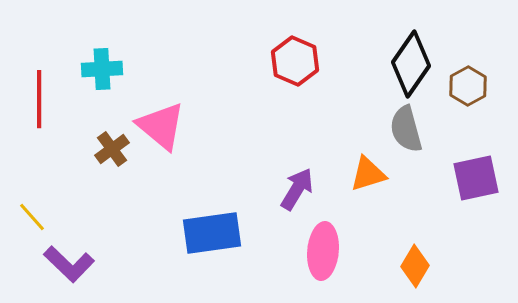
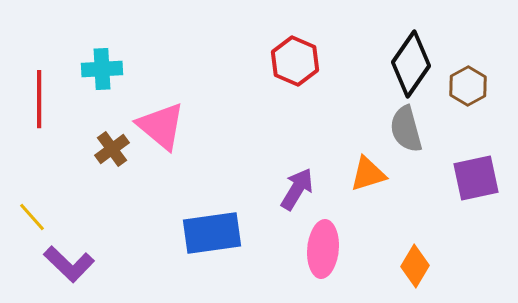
pink ellipse: moved 2 px up
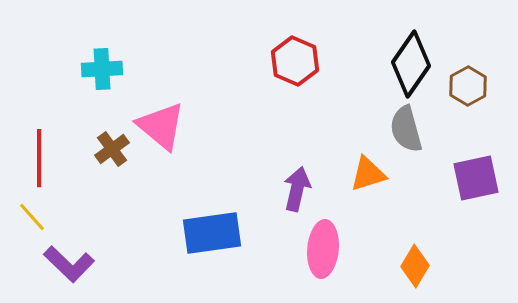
red line: moved 59 px down
purple arrow: rotated 18 degrees counterclockwise
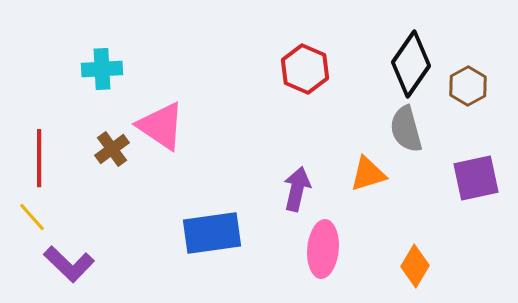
red hexagon: moved 10 px right, 8 px down
pink triangle: rotated 6 degrees counterclockwise
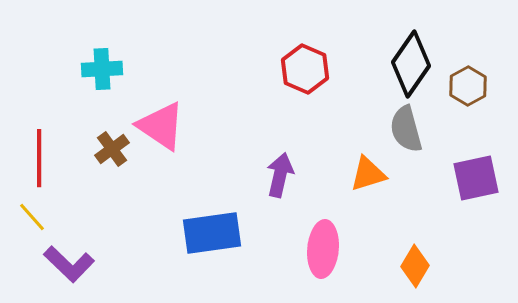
purple arrow: moved 17 px left, 14 px up
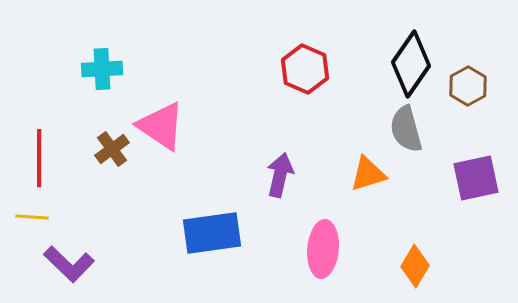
yellow line: rotated 44 degrees counterclockwise
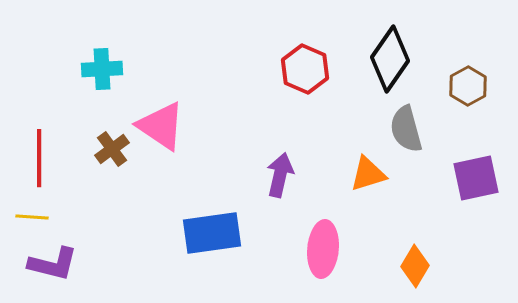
black diamond: moved 21 px left, 5 px up
purple L-shape: moved 16 px left; rotated 30 degrees counterclockwise
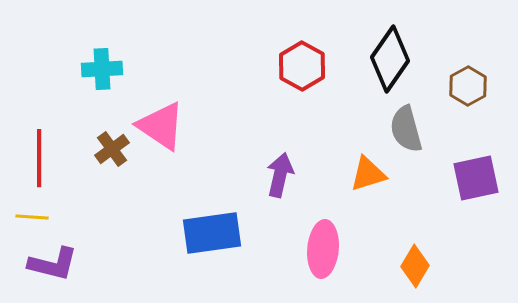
red hexagon: moved 3 px left, 3 px up; rotated 6 degrees clockwise
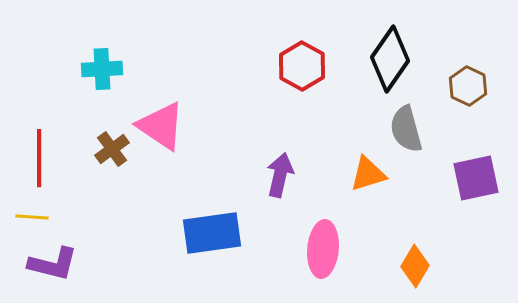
brown hexagon: rotated 6 degrees counterclockwise
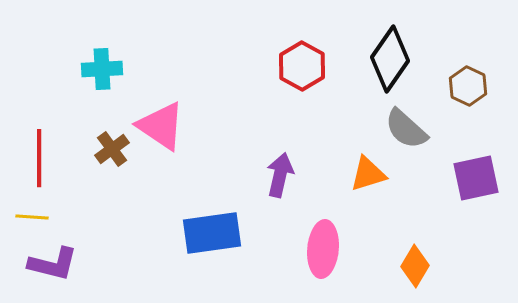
gray semicircle: rotated 33 degrees counterclockwise
